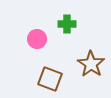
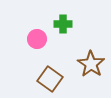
green cross: moved 4 px left
brown square: rotated 15 degrees clockwise
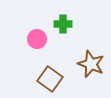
brown star: rotated 12 degrees counterclockwise
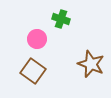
green cross: moved 2 px left, 5 px up; rotated 18 degrees clockwise
brown square: moved 17 px left, 8 px up
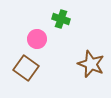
brown square: moved 7 px left, 3 px up
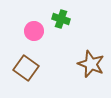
pink circle: moved 3 px left, 8 px up
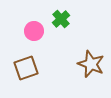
green cross: rotated 30 degrees clockwise
brown square: rotated 35 degrees clockwise
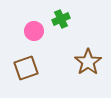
green cross: rotated 18 degrees clockwise
brown star: moved 3 px left, 2 px up; rotated 16 degrees clockwise
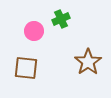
brown square: rotated 25 degrees clockwise
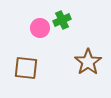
green cross: moved 1 px right, 1 px down
pink circle: moved 6 px right, 3 px up
